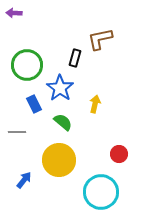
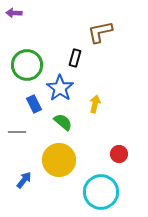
brown L-shape: moved 7 px up
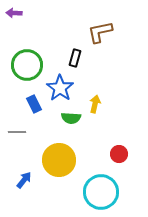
green semicircle: moved 8 px right, 4 px up; rotated 144 degrees clockwise
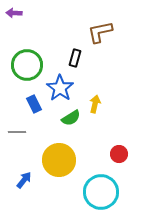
green semicircle: rotated 36 degrees counterclockwise
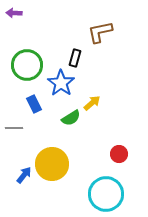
blue star: moved 1 px right, 5 px up
yellow arrow: moved 3 px left, 1 px up; rotated 36 degrees clockwise
gray line: moved 3 px left, 4 px up
yellow circle: moved 7 px left, 4 px down
blue arrow: moved 5 px up
cyan circle: moved 5 px right, 2 px down
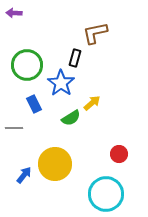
brown L-shape: moved 5 px left, 1 px down
yellow circle: moved 3 px right
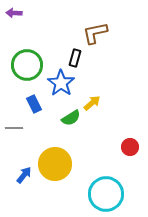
red circle: moved 11 px right, 7 px up
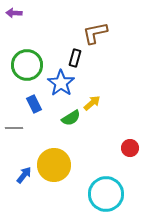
red circle: moved 1 px down
yellow circle: moved 1 px left, 1 px down
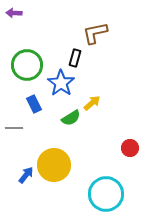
blue arrow: moved 2 px right
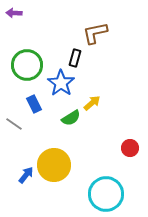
gray line: moved 4 px up; rotated 36 degrees clockwise
